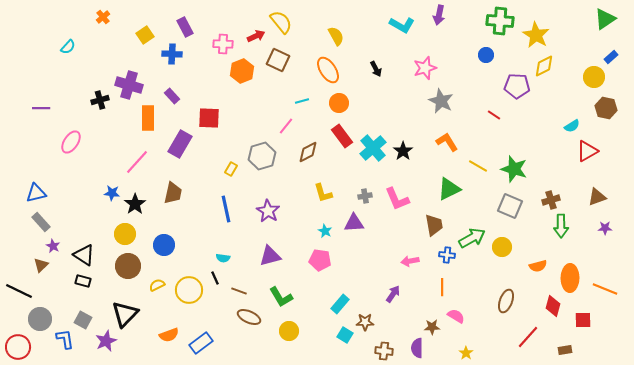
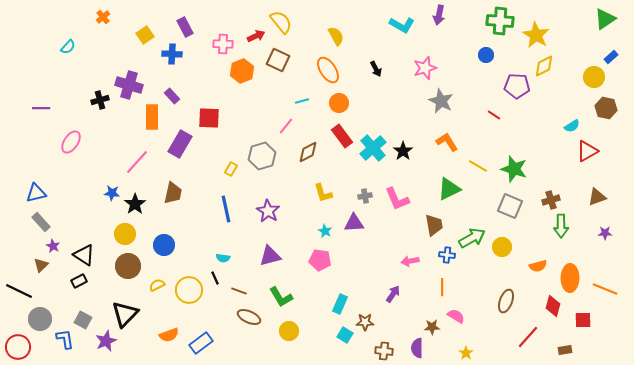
orange rectangle at (148, 118): moved 4 px right, 1 px up
purple star at (605, 228): moved 5 px down
black rectangle at (83, 281): moved 4 px left; rotated 42 degrees counterclockwise
cyan rectangle at (340, 304): rotated 18 degrees counterclockwise
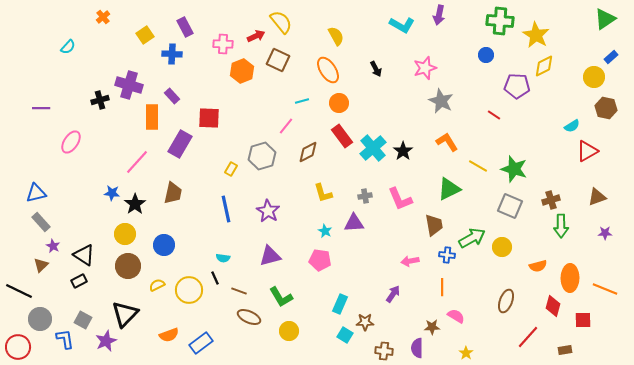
pink L-shape at (397, 199): moved 3 px right
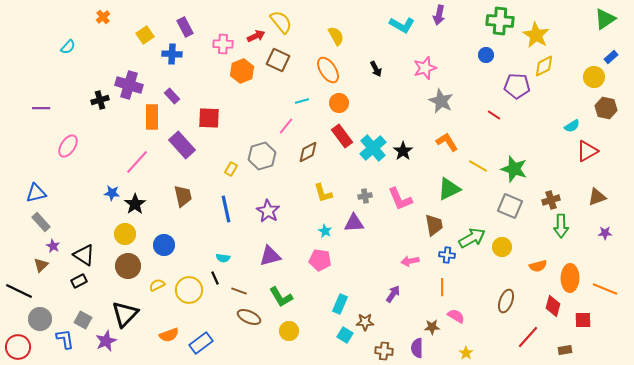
pink ellipse at (71, 142): moved 3 px left, 4 px down
purple rectangle at (180, 144): moved 2 px right, 1 px down; rotated 72 degrees counterclockwise
brown trapezoid at (173, 193): moved 10 px right, 3 px down; rotated 25 degrees counterclockwise
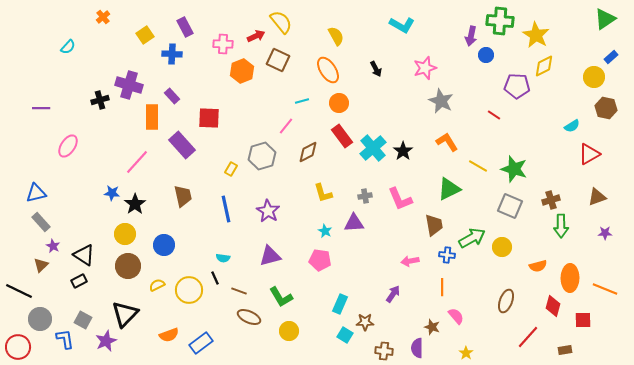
purple arrow at (439, 15): moved 32 px right, 21 px down
red triangle at (587, 151): moved 2 px right, 3 px down
pink semicircle at (456, 316): rotated 18 degrees clockwise
brown star at (432, 327): rotated 21 degrees clockwise
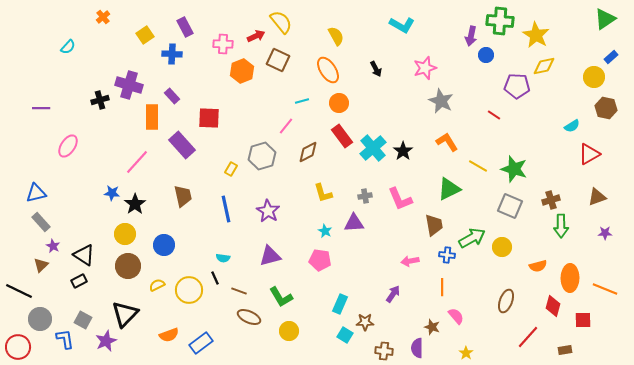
yellow diamond at (544, 66): rotated 15 degrees clockwise
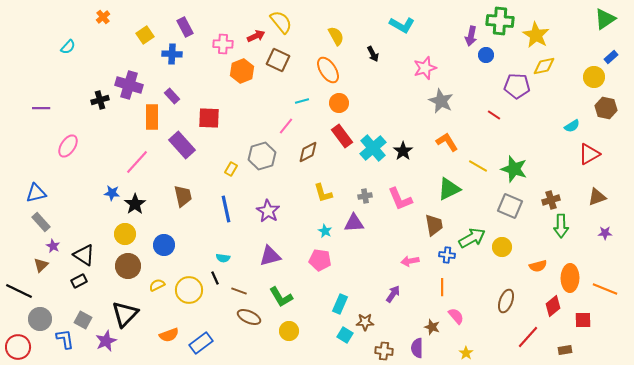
black arrow at (376, 69): moved 3 px left, 15 px up
red diamond at (553, 306): rotated 35 degrees clockwise
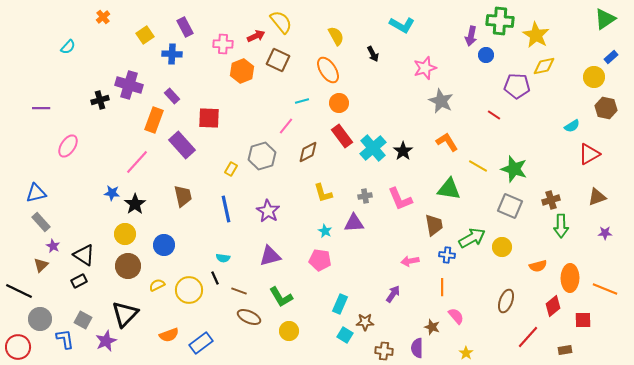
orange rectangle at (152, 117): moved 2 px right, 3 px down; rotated 20 degrees clockwise
green triangle at (449, 189): rotated 35 degrees clockwise
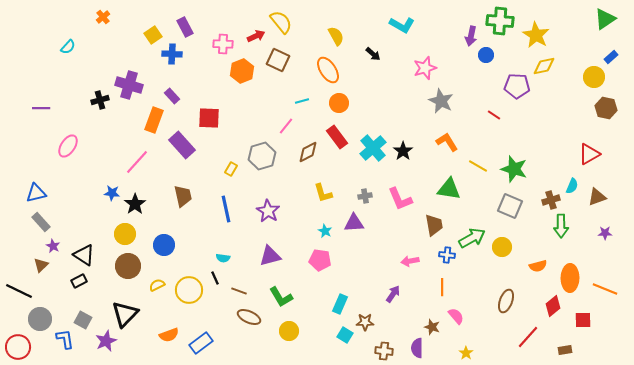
yellow square at (145, 35): moved 8 px right
black arrow at (373, 54): rotated 21 degrees counterclockwise
cyan semicircle at (572, 126): moved 60 px down; rotated 35 degrees counterclockwise
red rectangle at (342, 136): moved 5 px left, 1 px down
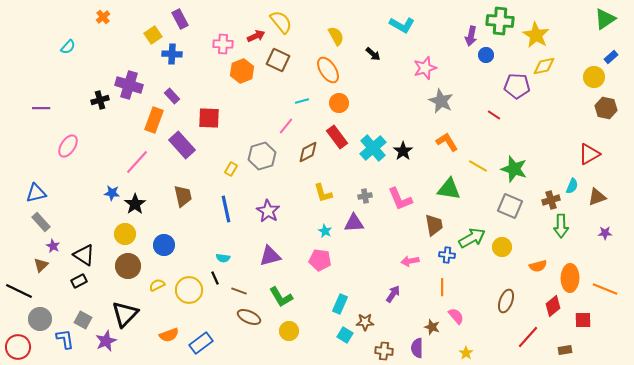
purple rectangle at (185, 27): moved 5 px left, 8 px up
